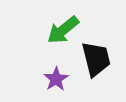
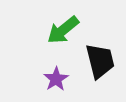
black trapezoid: moved 4 px right, 2 px down
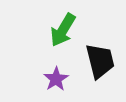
green arrow: rotated 20 degrees counterclockwise
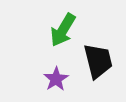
black trapezoid: moved 2 px left
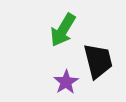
purple star: moved 10 px right, 3 px down
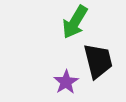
green arrow: moved 12 px right, 8 px up
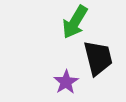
black trapezoid: moved 3 px up
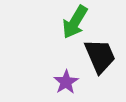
black trapezoid: moved 2 px right, 2 px up; rotated 9 degrees counterclockwise
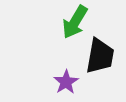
black trapezoid: rotated 33 degrees clockwise
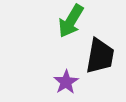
green arrow: moved 4 px left, 1 px up
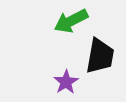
green arrow: rotated 32 degrees clockwise
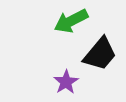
black trapezoid: moved 2 px up; rotated 30 degrees clockwise
